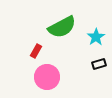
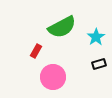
pink circle: moved 6 px right
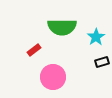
green semicircle: rotated 28 degrees clockwise
red rectangle: moved 2 px left, 1 px up; rotated 24 degrees clockwise
black rectangle: moved 3 px right, 2 px up
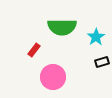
red rectangle: rotated 16 degrees counterclockwise
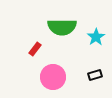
red rectangle: moved 1 px right, 1 px up
black rectangle: moved 7 px left, 13 px down
